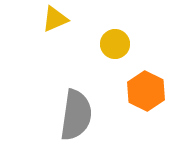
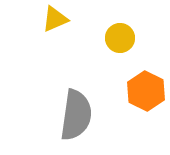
yellow circle: moved 5 px right, 6 px up
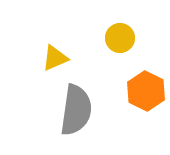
yellow triangle: moved 39 px down
gray semicircle: moved 5 px up
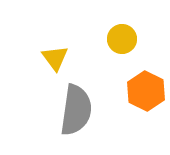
yellow circle: moved 2 px right, 1 px down
yellow triangle: rotated 44 degrees counterclockwise
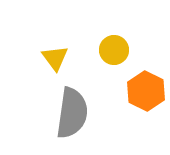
yellow circle: moved 8 px left, 11 px down
gray semicircle: moved 4 px left, 3 px down
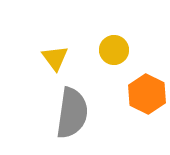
orange hexagon: moved 1 px right, 3 px down
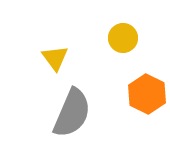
yellow circle: moved 9 px right, 12 px up
gray semicircle: rotated 15 degrees clockwise
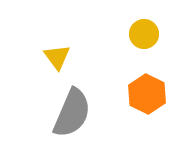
yellow circle: moved 21 px right, 4 px up
yellow triangle: moved 2 px right, 1 px up
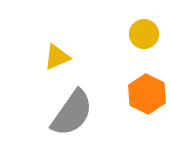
yellow triangle: rotated 44 degrees clockwise
gray semicircle: rotated 12 degrees clockwise
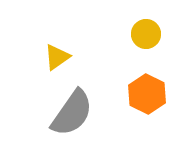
yellow circle: moved 2 px right
yellow triangle: rotated 12 degrees counterclockwise
